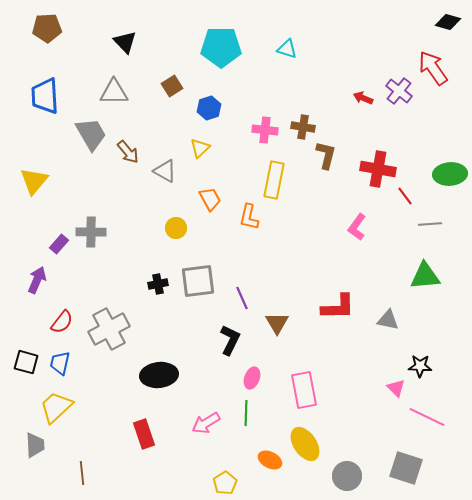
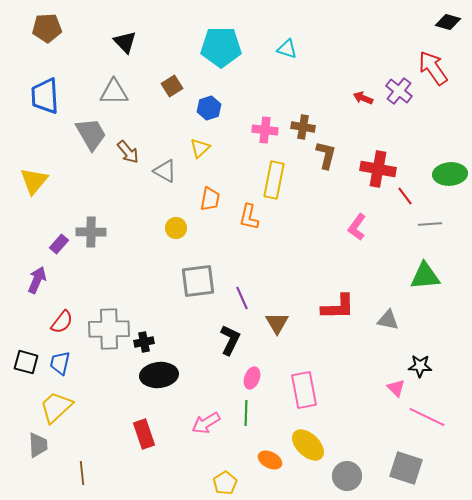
orange trapezoid at (210, 199): rotated 40 degrees clockwise
black cross at (158, 284): moved 14 px left, 58 px down
gray cross at (109, 329): rotated 27 degrees clockwise
yellow ellipse at (305, 444): moved 3 px right, 1 px down; rotated 12 degrees counterclockwise
gray trapezoid at (35, 445): moved 3 px right
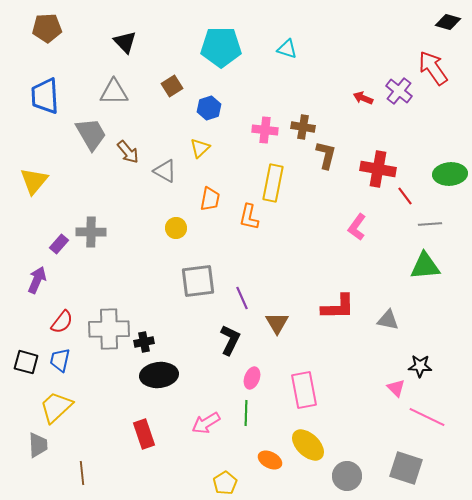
yellow rectangle at (274, 180): moved 1 px left, 3 px down
green triangle at (425, 276): moved 10 px up
blue trapezoid at (60, 363): moved 3 px up
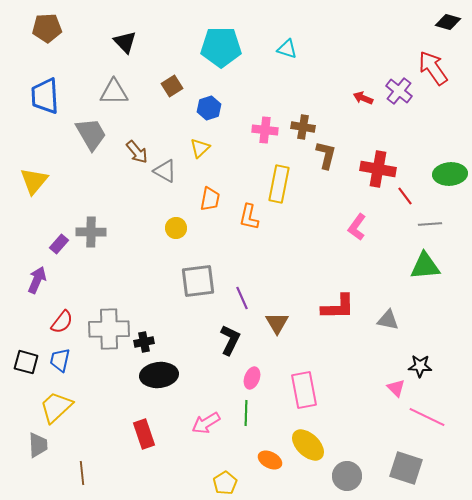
brown arrow at (128, 152): moved 9 px right
yellow rectangle at (273, 183): moved 6 px right, 1 px down
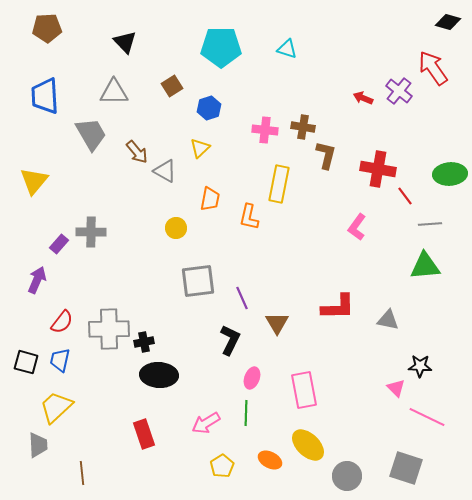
black ellipse at (159, 375): rotated 9 degrees clockwise
yellow pentagon at (225, 483): moved 3 px left, 17 px up
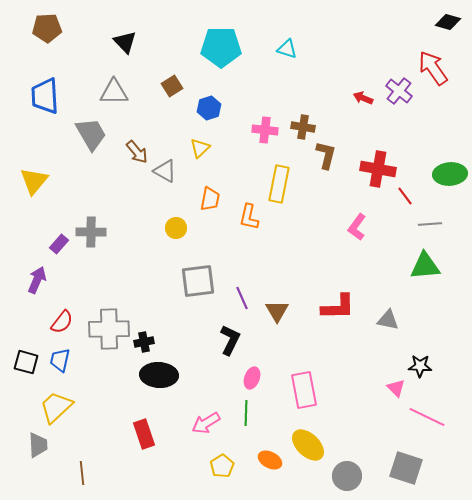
brown triangle at (277, 323): moved 12 px up
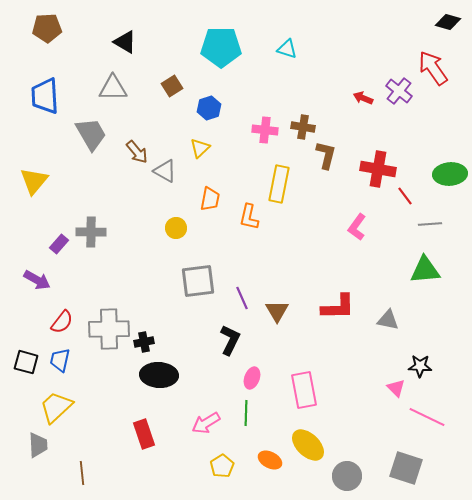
black triangle at (125, 42): rotated 15 degrees counterclockwise
gray triangle at (114, 92): moved 1 px left, 4 px up
green triangle at (425, 266): moved 4 px down
purple arrow at (37, 280): rotated 96 degrees clockwise
